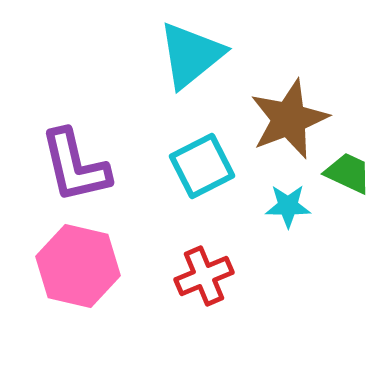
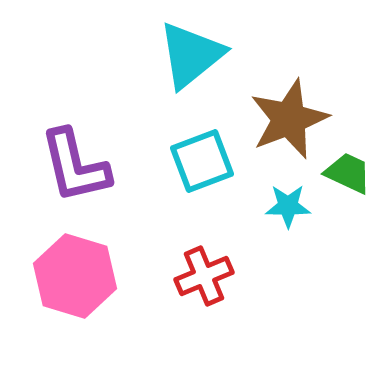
cyan square: moved 5 px up; rotated 6 degrees clockwise
pink hexagon: moved 3 px left, 10 px down; rotated 4 degrees clockwise
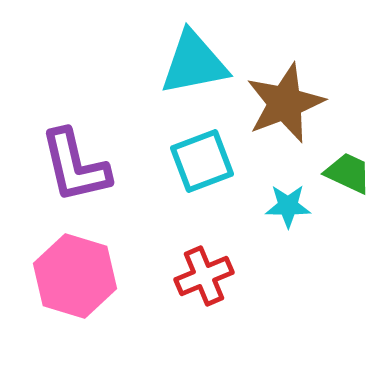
cyan triangle: moved 3 px right, 8 px down; rotated 28 degrees clockwise
brown star: moved 4 px left, 16 px up
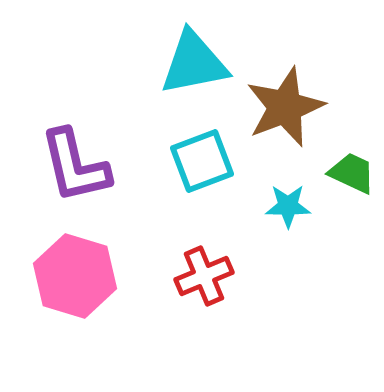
brown star: moved 4 px down
green trapezoid: moved 4 px right
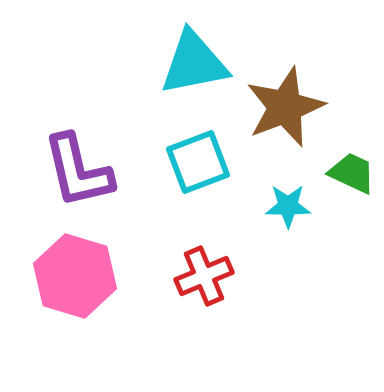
cyan square: moved 4 px left, 1 px down
purple L-shape: moved 3 px right, 5 px down
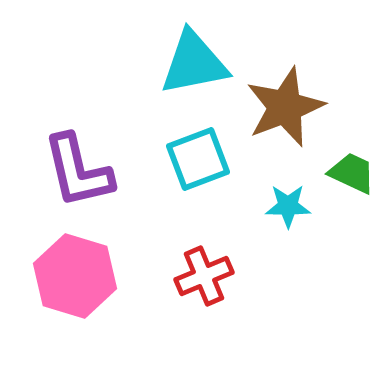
cyan square: moved 3 px up
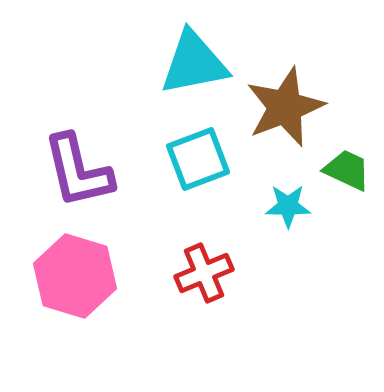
green trapezoid: moved 5 px left, 3 px up
red cross: moved 3 px up
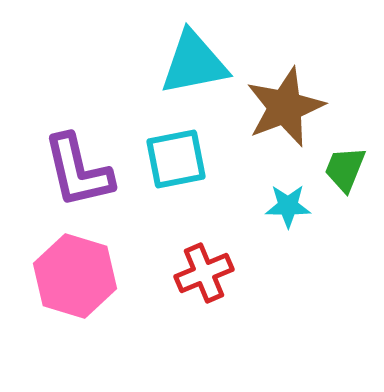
cyan square: moved 22 px left; rotated 10 degrees clockwise
green trapezoid: moved 2 px left, 1 px up; rotated 93 degrees counterclockwise
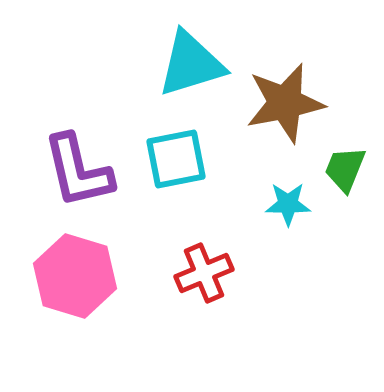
cyan triangle: moved 3 px left, 1 px down; rotated 6 degrees counterclockwise
brown star: moved 4 px up; rotated 10 degrees clockwise
cyan star: moved 2 px up
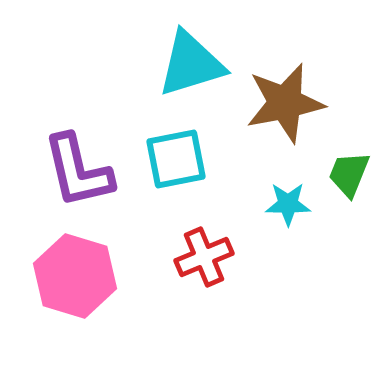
green trapezoid: moved 4 px right, 5 px down
red cross: moved 16 px up
